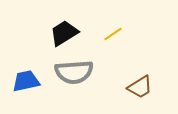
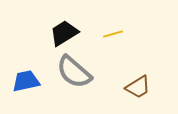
yellow line: rotated 18 degrees clockwise
gray semicircle: rotated 45 degrees clockwise
brown trapezoid: moved 2 px left
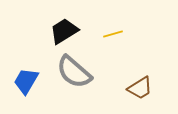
black trapezoid: moved 2 px up
blue trapezoid: rotated 48 degrees counterclockwise
brown trapezoid: moved 2 px right, 1 px down
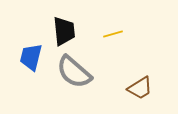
black trapezoid: rotated 116 degrees clockwise
blue trapezoid: moved 5 px right, 24 px up; rotated 16 degrees counterclockwise
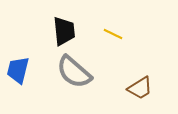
yellow line: rotated 42 degrees clockwise
blue trapezoid: moved 13 px left, 13 px down
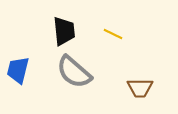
brown trapezoid: rotated 32 degrees clockwise
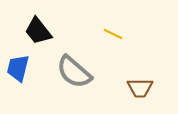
black trapezoid: moved 26 px left; rotated 148 degrees clockwise
blue trapezoid: moved 2 px up
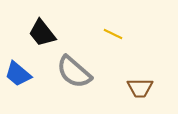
black trapezoid: moved 4 px right, 2 px down
blue trapezoid: moved 6 px down; rotated 64 degrees counterclockwise
